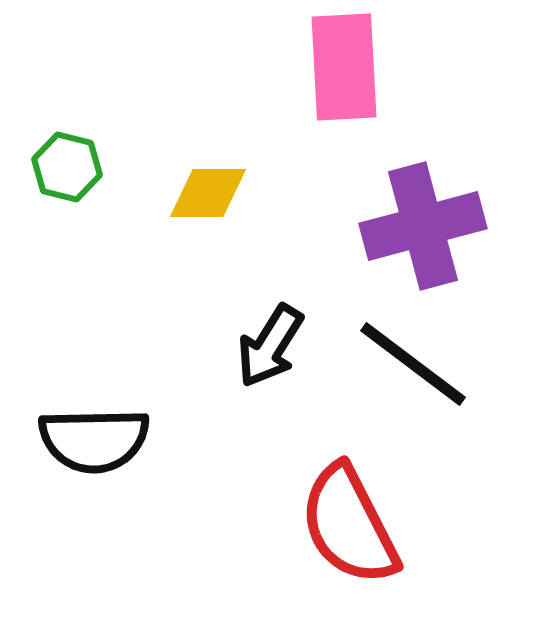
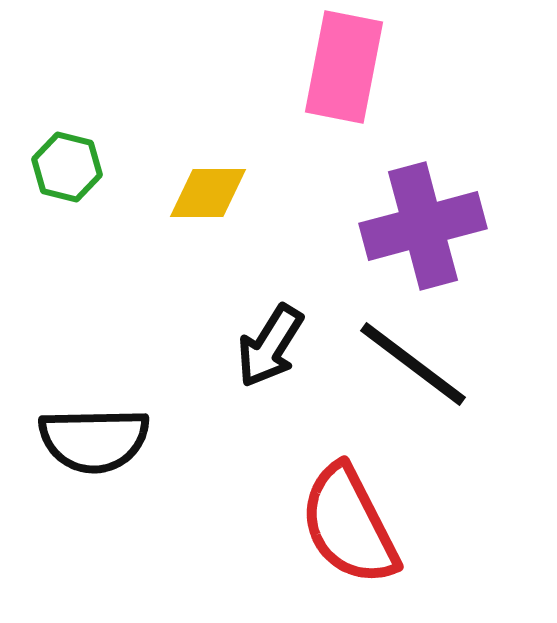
pink rectangle: rotated 14 degrees clockwise
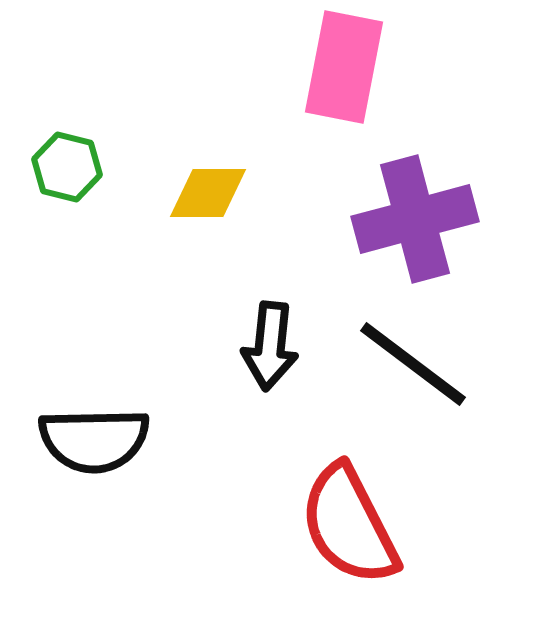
purple cross: moved 8 px left, 7 px up
black arrow: rotated 26 degrees counterclockwise
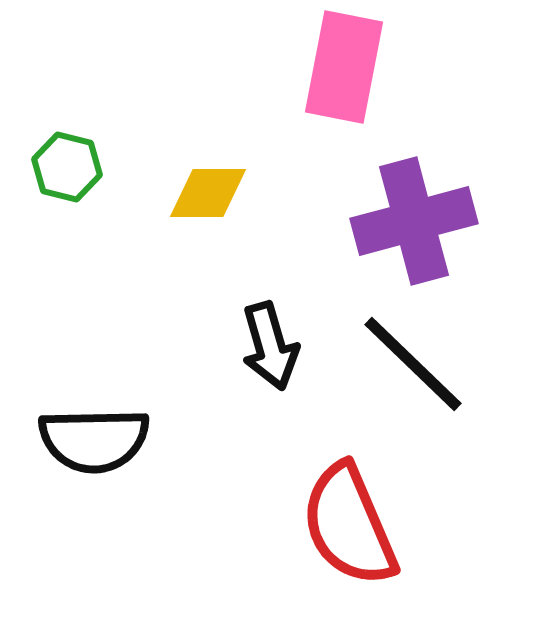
purple cross: moved 1 px left, 2 px down
black arrow: rotated 22 degrees counterclockwise
black line: rotated 7 degrees clockwise
red semicircle: rotated 4 degrees clockwise
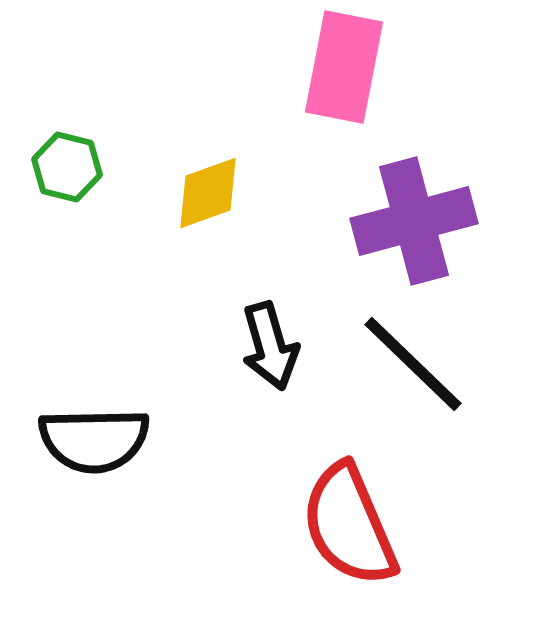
yellow diamond: rotated 20 degrees counterclockwise
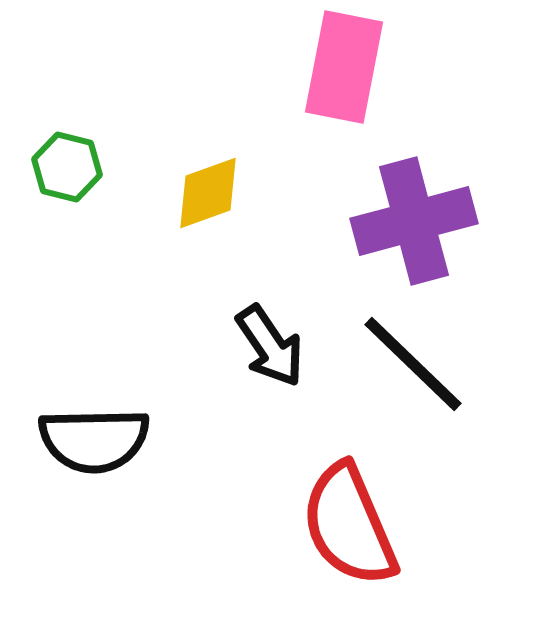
black arrow: rotated 18 degrees counterclockwise
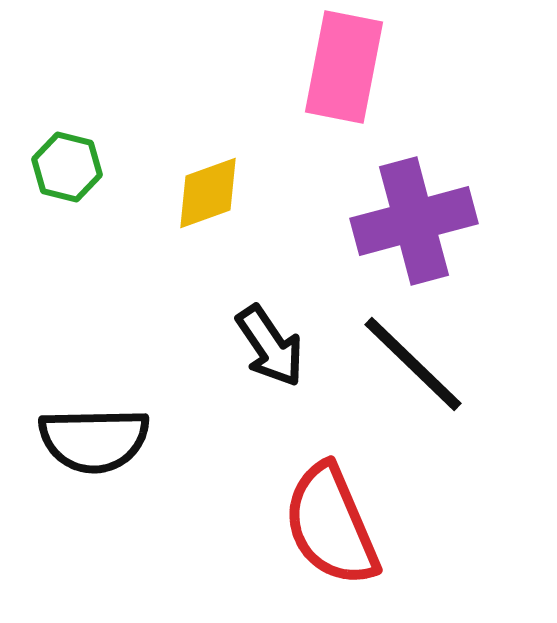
red semicircle: moved 18 px left
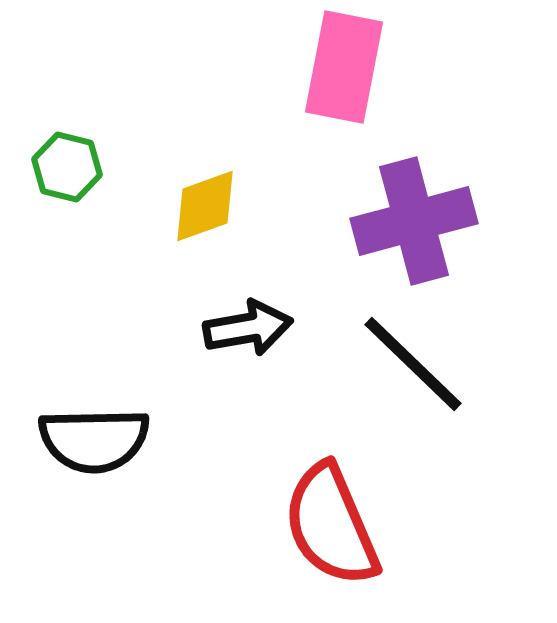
yellow diamond: moved 3 px left, 13 px down
black arrow: moved 22 px left, 18 px up; rotated 66 degrees counterclockwise
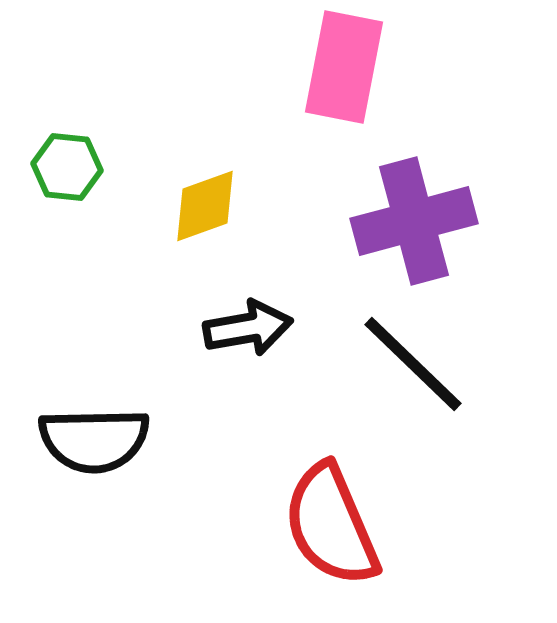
green hexagon: rotated 8 degrees counterclockwise
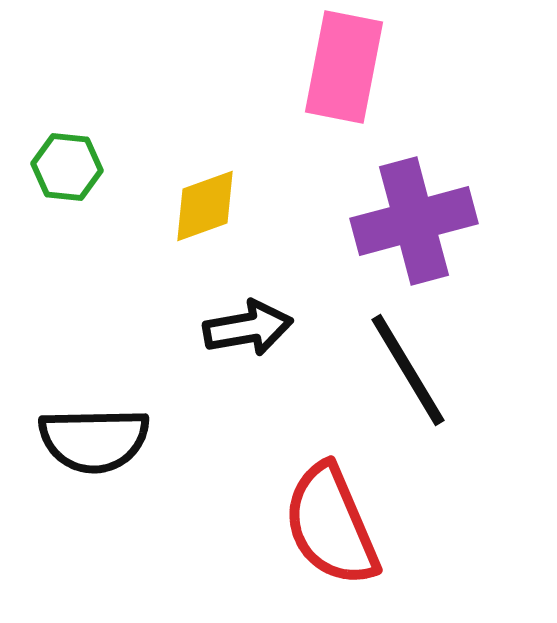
black line: moved 5 px left, 6 px down; rotated 15 degrees clockwise
